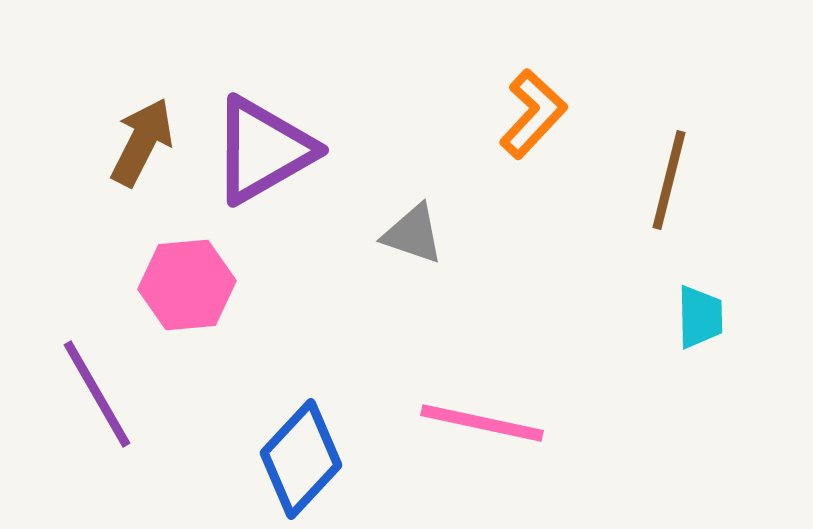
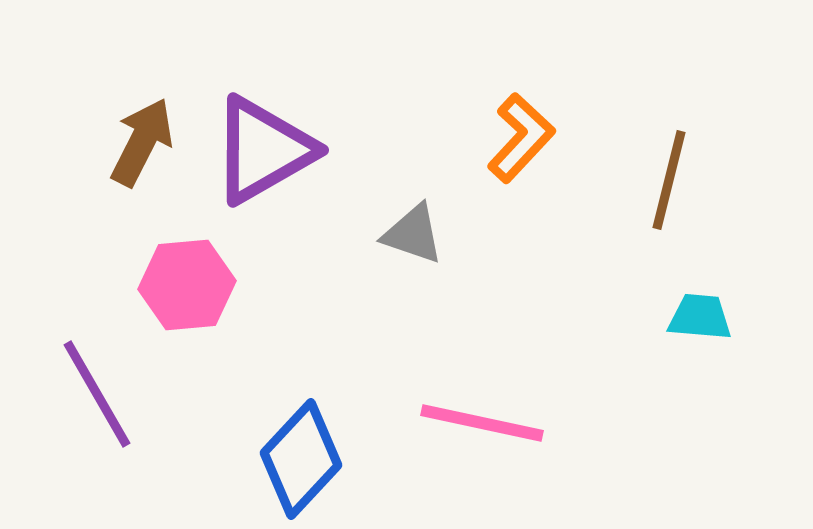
orange L-shape: moved 12 px left, 24 px down
cyan trapezoid: rotated 84 degrees counterclockwise
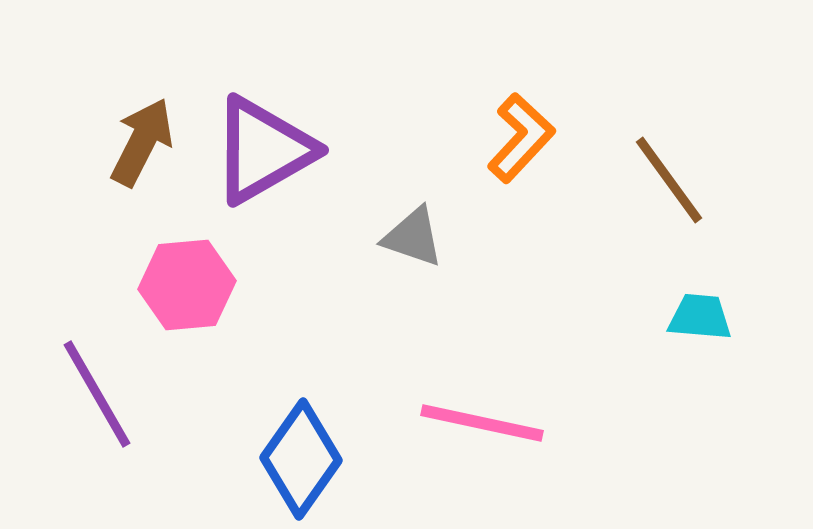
brown line: rotated 50 degrees counterclockwise
gray triangle: moved 3 px down
blue diamond: rotated 8 degrees counterclockwise
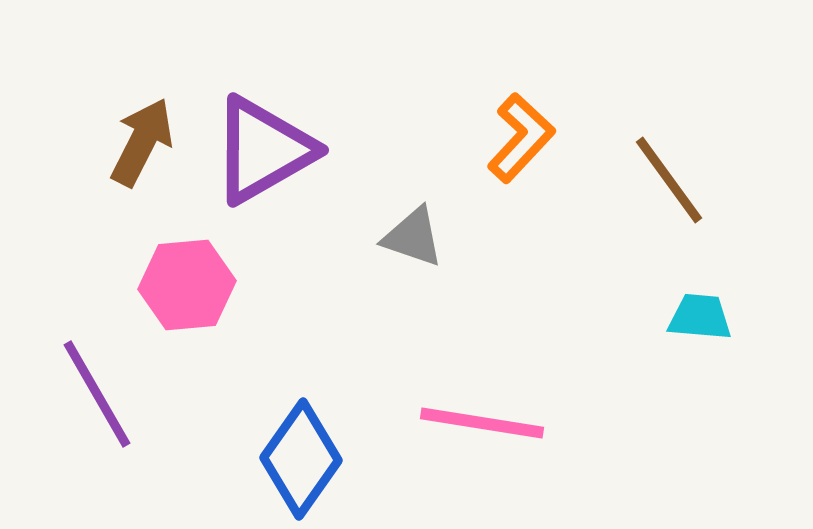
pink line: rotated 3 degrees counterclockwise
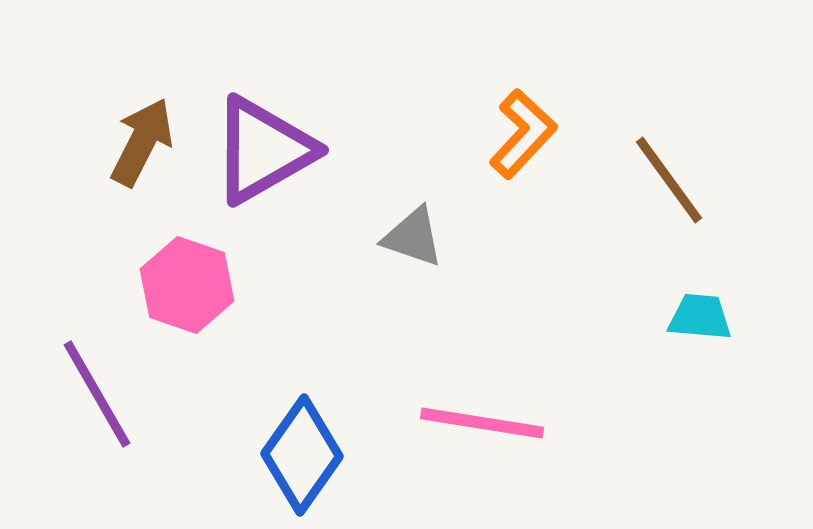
orange L-shape: moved 2 px right, 4 px up
pink hexagon: rotated 24 degrees clockwise
blue diamond: moved 1 px right, 4 px up
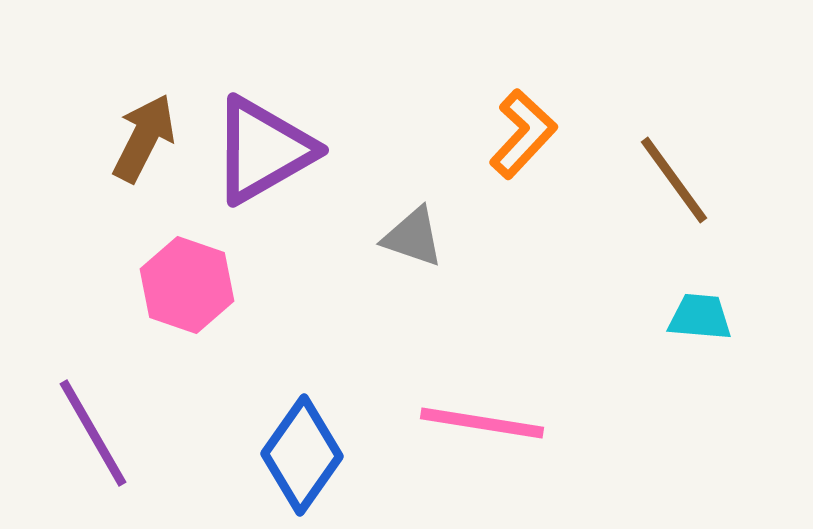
brown arrow: moved 2 px right, 4 px up
brown line: moved 5 px right
purple line: moved 4 px left, 39 px down
